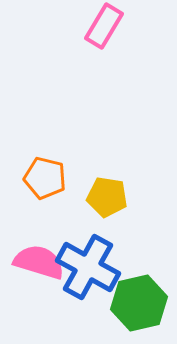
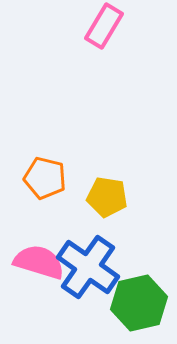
blue cross: rotated 6 degrees clockwise
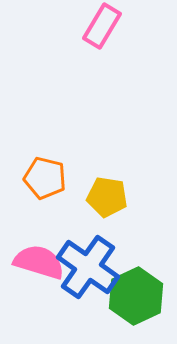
pink rectangle: moved 2 px left
green hexagon: moved 3 px left, 7 px up; rotated 12 degrees counterclockwise
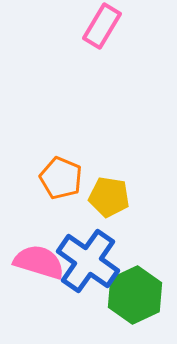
orange pentagon: moved 16 px right; rotated 9 degrees clockwise
yellow pentagon: moved 2 px right
blue cross: moved 6 px up
green hexagon: moved 1 px left, 1 px up
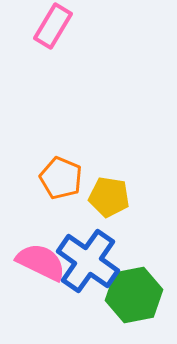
pink rectangle: moved 49 px left
pink semicircle: moved 2 px right; rotated 9 degrees clockwise
green hexagon: moved 1 px left; rotated 14 degrees clockwise
